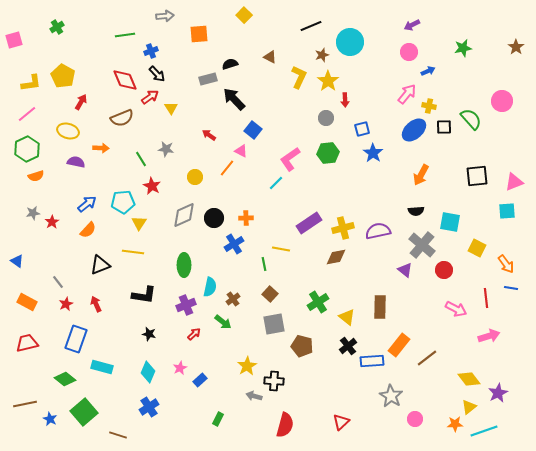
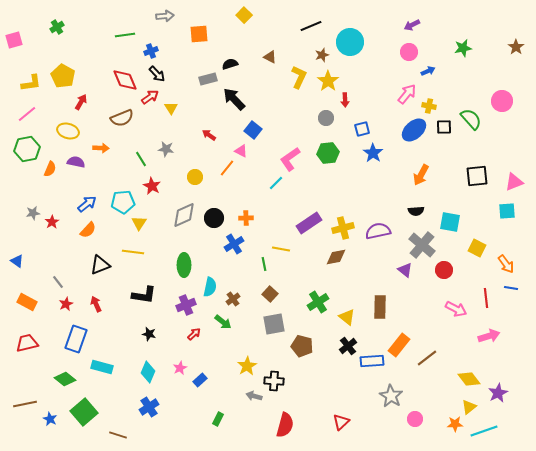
green hexagon at (27, 149): rotated 15 degrees clockwise
orange semicircle at (36, 176): moved 14 px right, 7 px up; rotated 49 degrees counterclockwise
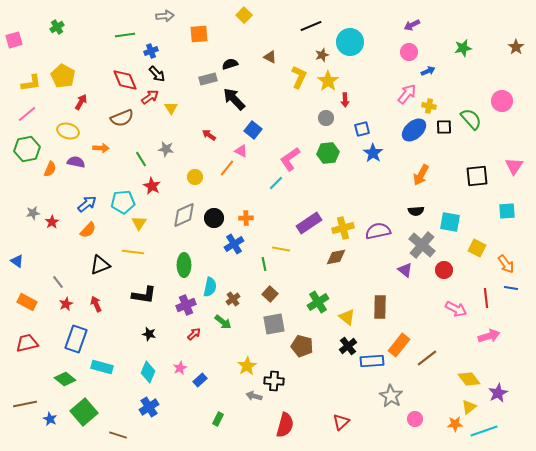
pink triangle at (514, 182): moved 16 px up; rotated 36 degrees counterclockwise
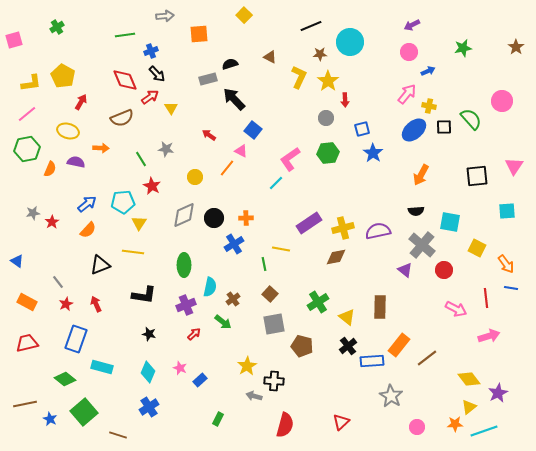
brown star at (322, 55): moved 2 px left, 1 px up; rotated 16 degrees clockwise
pink star at (180, 368): rotated 24 degrees counterclockwise
pink circle at (415, 419): moved 2 px right, 8 px down
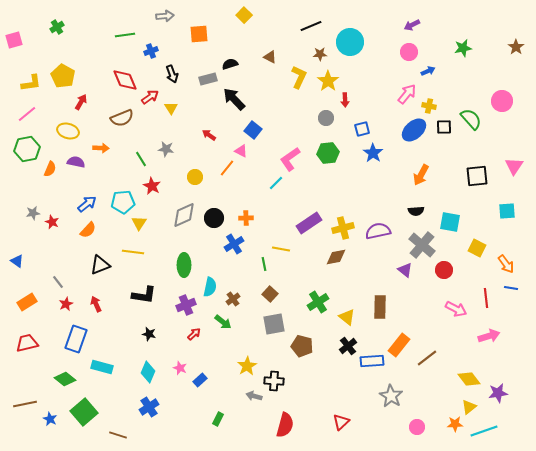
black arrow at (157, 74): moved 15 px right; rotated 24 degrees clockwise
red star at (52, 222): rotated 16 degrees counterclockwise
orange rectangle at (27, 302): rotated 60 degrees counterclockwise
purple star at (498, 393): rotated 18 degrees clockwise
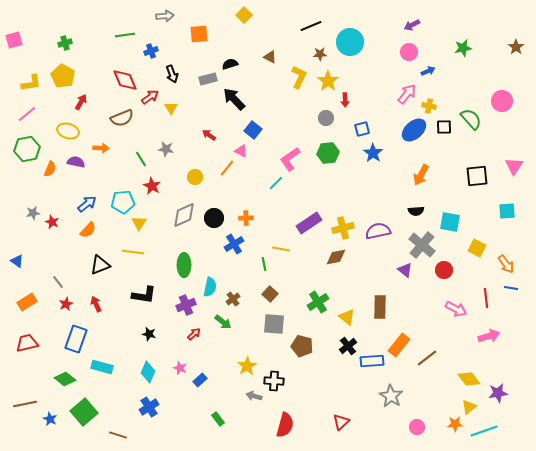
green cross at (57, 27): moved 8 px right, 16 px down; rotated 16 degrees clockwise
gray square at (274, 324): rotated 15 degrees clockwise
green rectangle at (218, 419): rotated 64 degrees counterclockwise
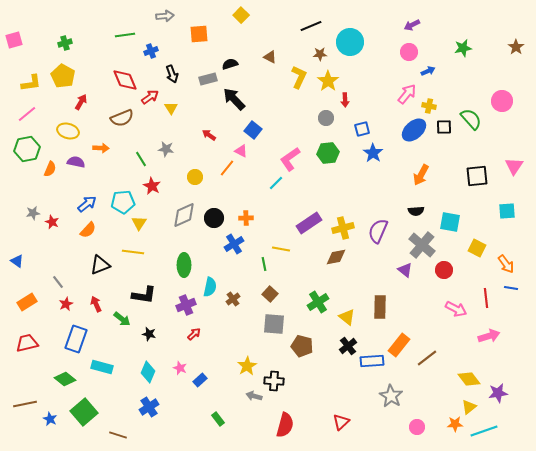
yellow square at (244, 15): moved 3 px left
purple semicircle at (378, 231): rotated 55 degrees counterclockwise
green arrow at (223, 322): moved 101 px left, 3 px up
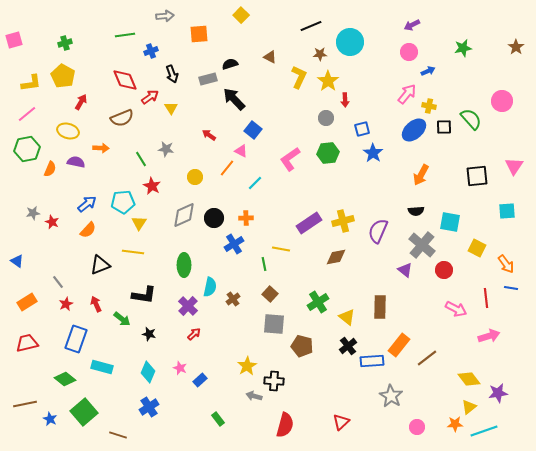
cyan line at (276, 183): moved 21 px left
yellow cross at (343, 228): moved 7 px up
purple cross at (186, 305): moved 2 px right, 1 px down; rotated 24 degrees counterclockwise
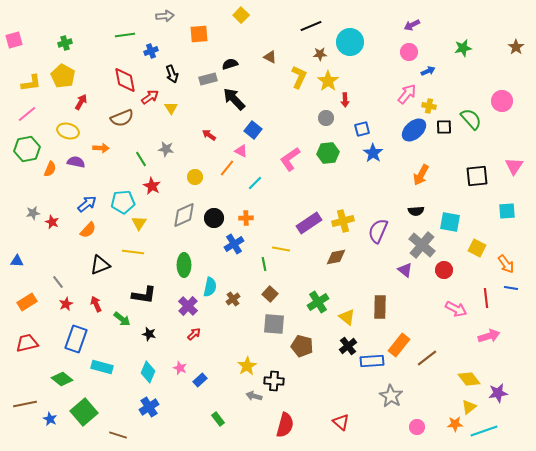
red diamond at (125, 80): rotated 12 degrees clockwise
blue triangle at (17, 261): rotated 32 degrees counterclockwise
green diamond at (65, 379): moved 3 px left
red triangle at (341, 422): rotated 36 degrees counterclockwise
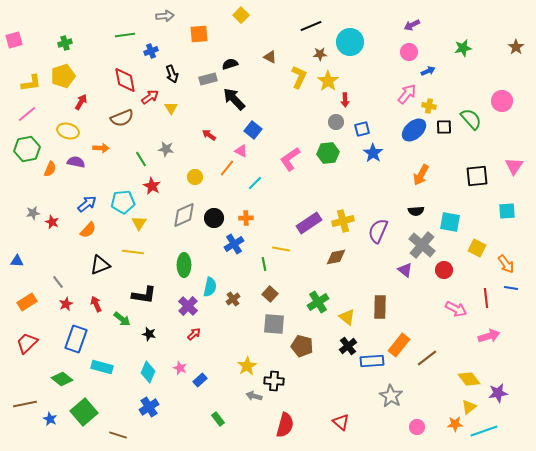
yellow pentagon at (63, 76): rotated 25 degrees clockwise
gray circle at (326, 118): moved 10 px right, 4 px down
red trapezoid at (27, 343): rotated 30 degrees counterclockwise
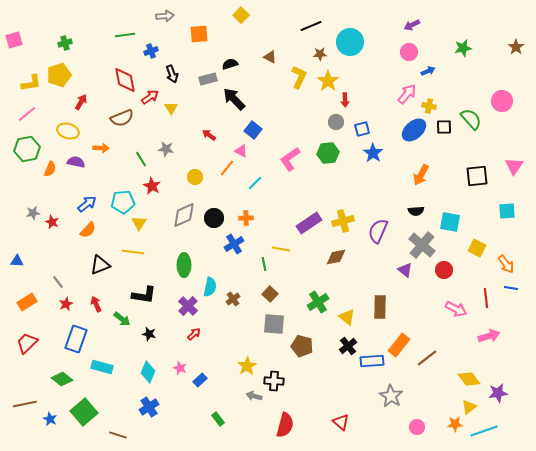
yellow pentagon at (63, 76): moved 4 px left, 1 px up
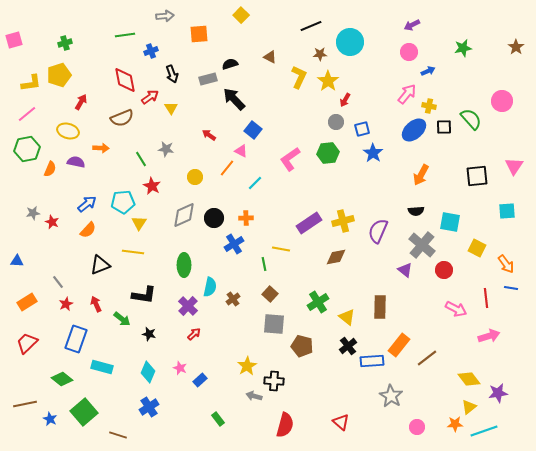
red arrow at (345, 100): rotated 32 degrees clockwise
